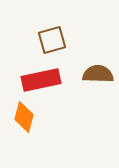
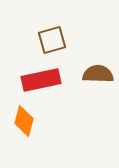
orange diamond: moved 4 px down
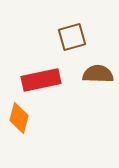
brown square: moved 20 px right, 3 px up
orange diamond: moved 5 px left, 3 px up
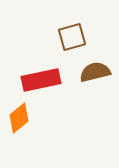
brown semicircle: moved 3 px left, 2 px up; rotated 16 degrees counterclockwise
orange diamond: rotated 36 degrees clockwise
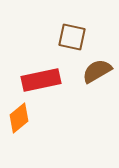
brown square: rotated 28 degrees clockwise
brown semicircle: moved 2 px right, 1 px up; rotated 16 degrees counterclockwise
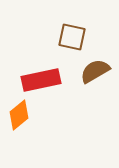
brown semicircle: moved 2 px left
orange diamond: moved 3 px up
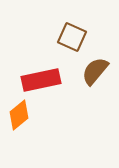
brown square: rotated 12 degrees clockwise
brown semicircle: rotated 20 degrees counterclockwise
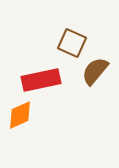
brown square: moved 6 px down
orange diamond: moved 1 px right; rotated 16 degrees clockwise
